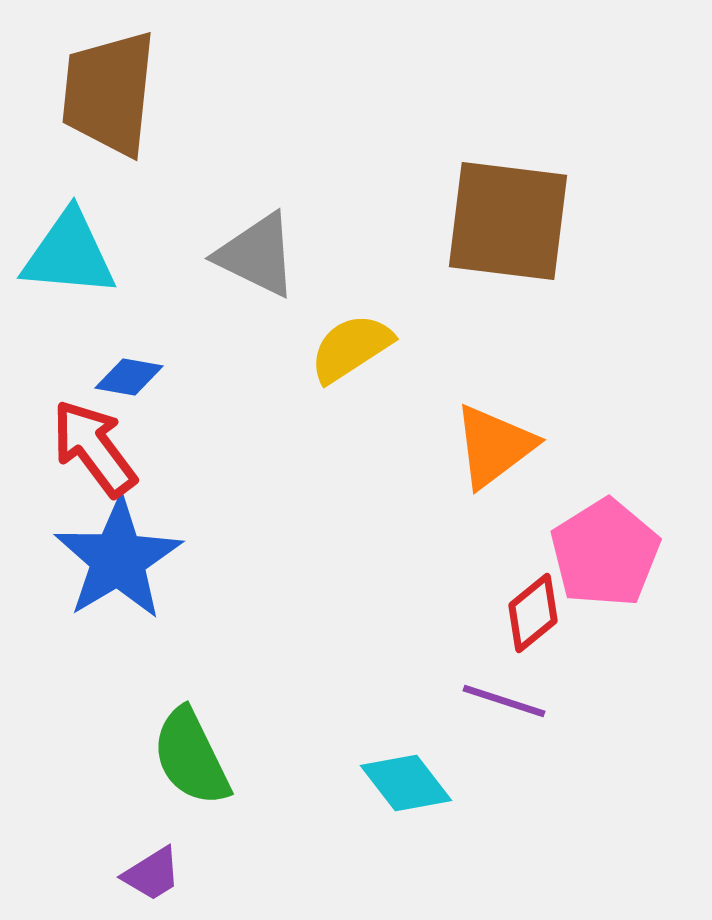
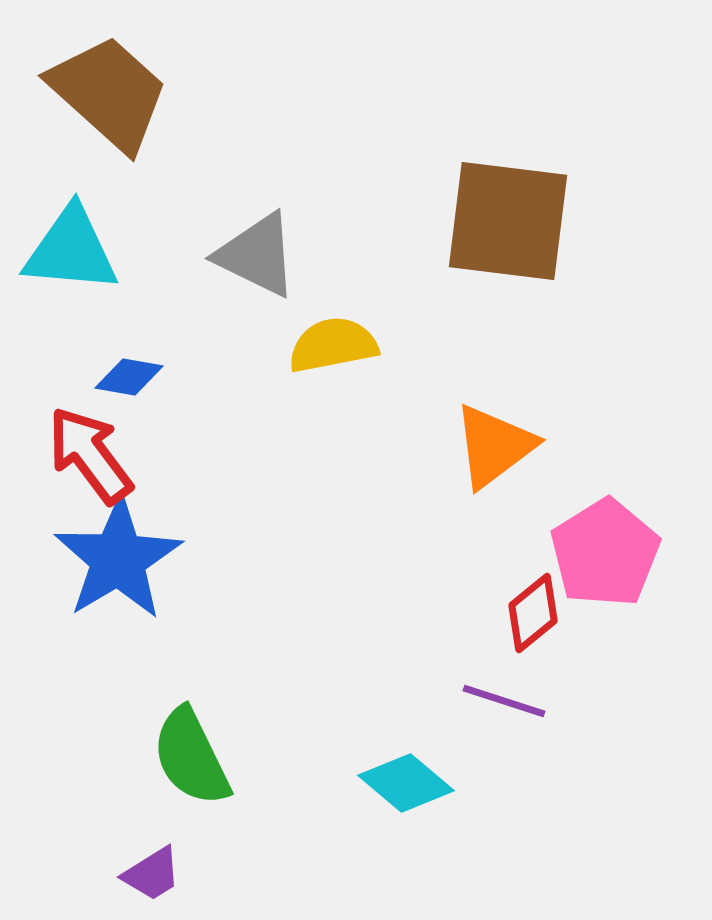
brown trapezoid: rotated 126 degrees clockwise
cyan triangle: moved 2 px right, 4 px up
yellow semicircle: moved 18 px left, 3 px up; rotated 22 degrees clockwise
red arrow: moved 4 px left, 7 px down
cyan diamond: rotated 12 degrees counterclockwise
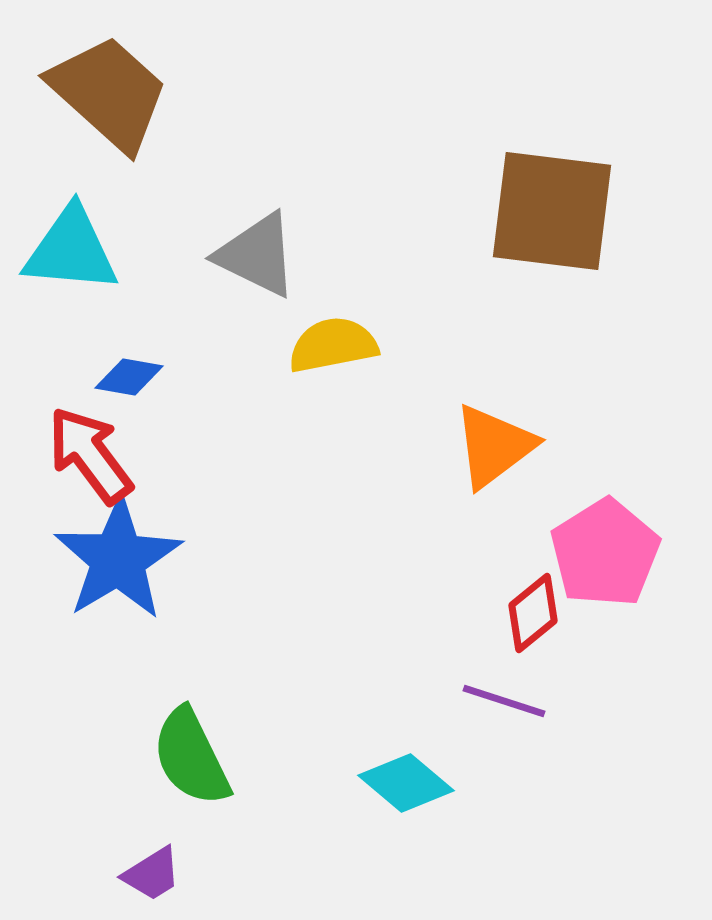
brown square: moved 44 px right, 10 px up
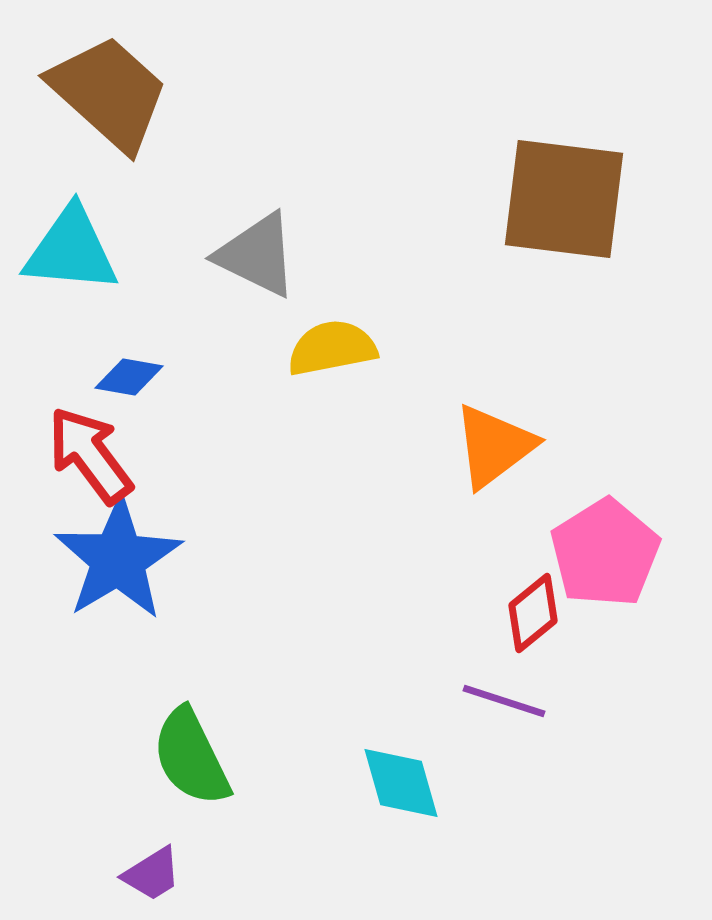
brown square: moved 12 px right, 12 px up
yellow semicircle: moved 1 px left, 3 px down
cyan diamond: moved 5 px left; rotated 34 degrees clockwise
